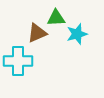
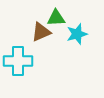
brown triangle: moved 4 px right, 1 px up
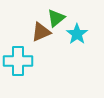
green triangle: rotated 36 degrees counterclockwise
cyan star: rotated 20 degrees counterclockwise
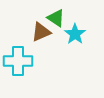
green triangle: rotated 48 degrees counterclockwise
cyan star: moved 2 px left
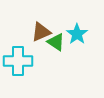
green triangle: moved 24 px down
cyan star: moved 2 px right
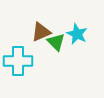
cyan star: rotated 10 degrees counterclockwise
green triangle: rotated 12 degrees clockwise
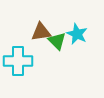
brown triangle: rotated 15 degrees clockwise
green triangle: moved 1 px right, 1 px up
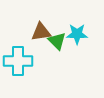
cyan star: rotated 25 degrees counterclockwise
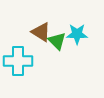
brown triangle: rotated 40 degrees clockwise
